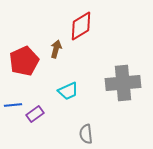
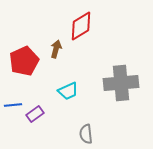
gray cross: moved 2 px left
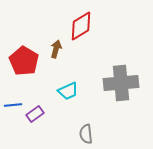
red pentagon: rotated 16 degrees counterclockwise
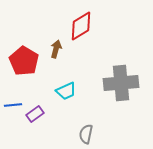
cyan trapezoid: moved 2 px left
gray semicircle: rotated 18 degrees clockwise
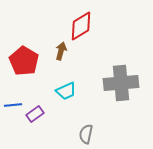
brown arrow: moved 5 px right, 2 px down
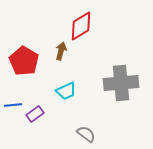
gray semicircle: rotated 114 degrees clockwise
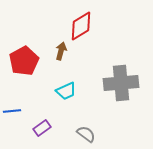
red pentagon: rotated 12 degrees clockwise
blue line: moved 1 px left, 6 px down
purple rectangle: moved 7 px right, 14 px down
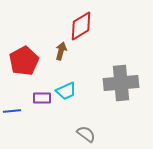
purple rectangle: moved 30 px up; rotated 36 degrees clockwise
